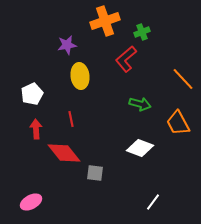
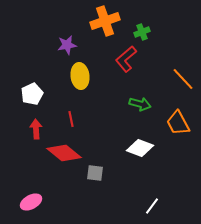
red diamond: rotated 12 degrees counterclockwise
white line: moved 1 px left, 4 px down
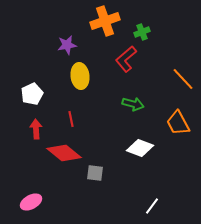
green arrow: moved 7 px left
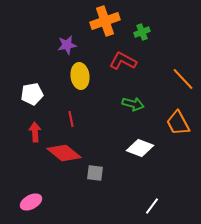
red L-shape: moved 3 px left, 2 px down; rotated 68 degrees clockwise
white pentagon: rotated 15 degrees clockwise
red arrow: moved 1 px left, 3 px down
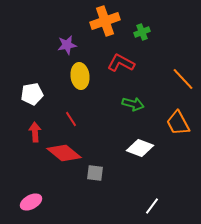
red L-shape: moved 2 px left, 2 px down
red line: rotated 21 degrees counterclockwise
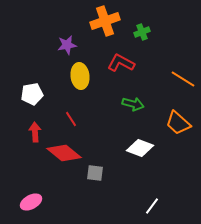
orange line: rotated 15 degrees counterclockwise
orange trapezoid: rotated 20 degrees counterclockwise
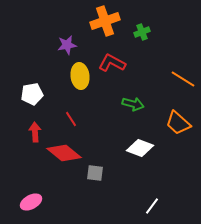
red L-shape: moved 9 px left
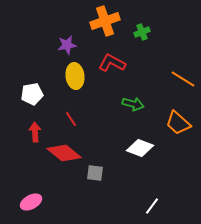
yellow ellipse: moved 5 px left
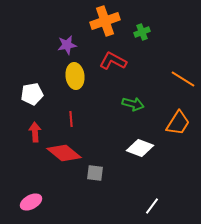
red L-shape: moved 1 px right, 2 px up
red line: rotated 28 degrees clockwise
orange trapezoid: rotated 100 degrees counterclockwise
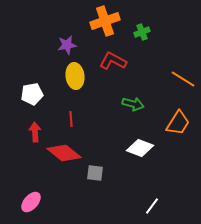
pink ellipse: rotated 20 degrees counterclockwise
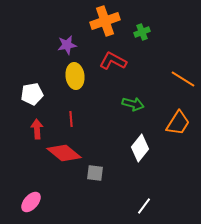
red arrow: moved 2 px right, 3 px up
white diamond: rotated 72 degrees counterclockwise
white line: moved 8 px left
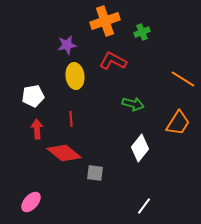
white pentagon: moved 1 px right, 2 px down
